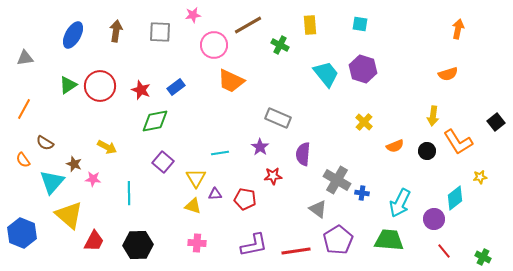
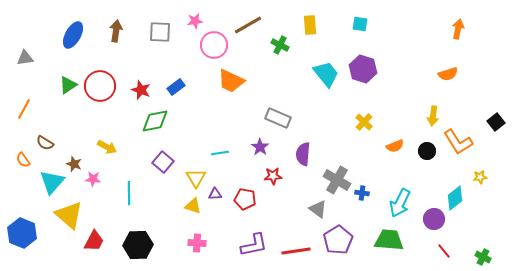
pink star at (193, 15): moved 2 px right, 6 px down
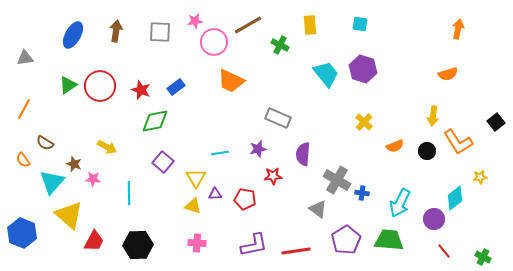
pink circle at (214, 45): moved 3 px up
purple star at (260, 147): moved 2 px left, 2 px down; rotated 24 degrees clockwise
purple pentagon at (338, 240): moved 8 px right
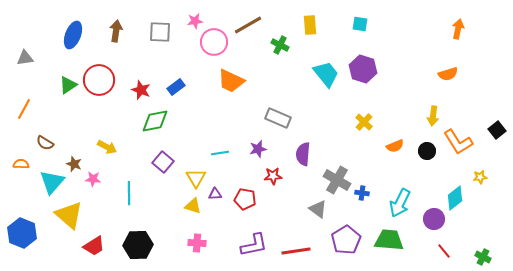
blue ellipse at (73, 35): rotated 8 degrees counterclockwise
red circle at (100, 86): moved 1 px left, 6 px up
black square at (496, 122): moved 1 px right, 8 px down
orange semicircle at (23, 160): moved 2 px left, 4 px down; rotated 126 degrees clockwise
red trapezoid at (94, 241): moved 5 px down; rotated 30 degrees clockwise
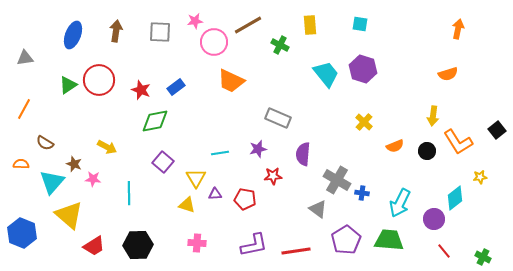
yellow triangle at (193, 206): moved 6 px left, 1 px up
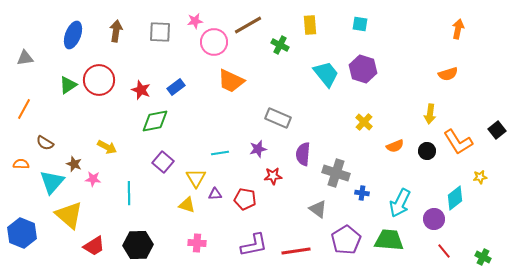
yellow arrow at (433, 116): moved 3 px left, 2 px up
gray cross at (337, 180): moved 1 px left, 7 px up; rotated 12 degrees counterclockwise
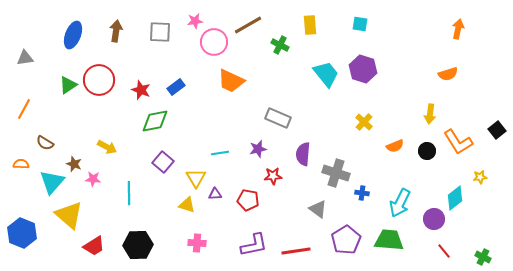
red pentagon at (245, 199): moved 3 px right, 1 px down
